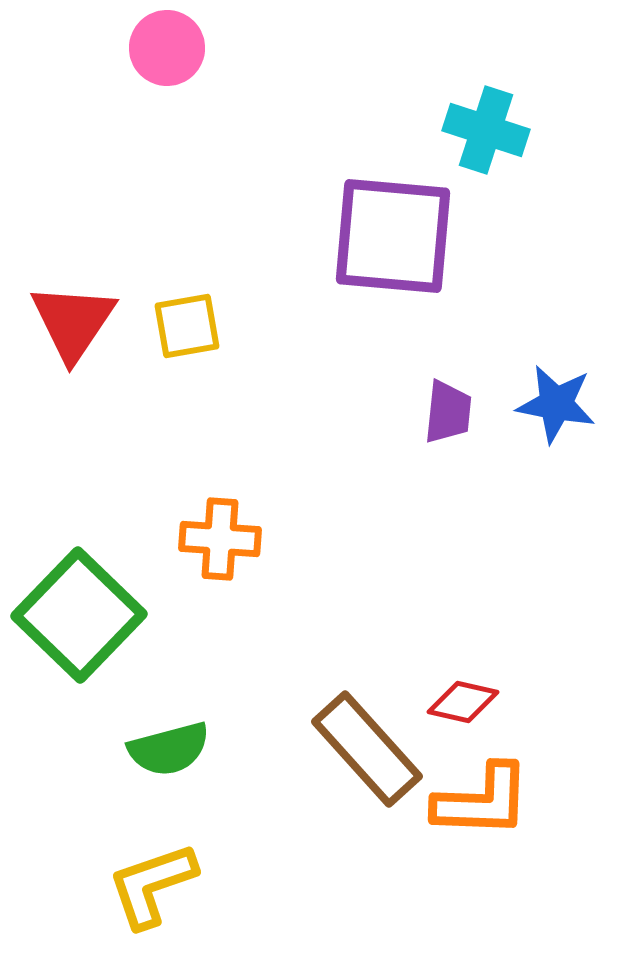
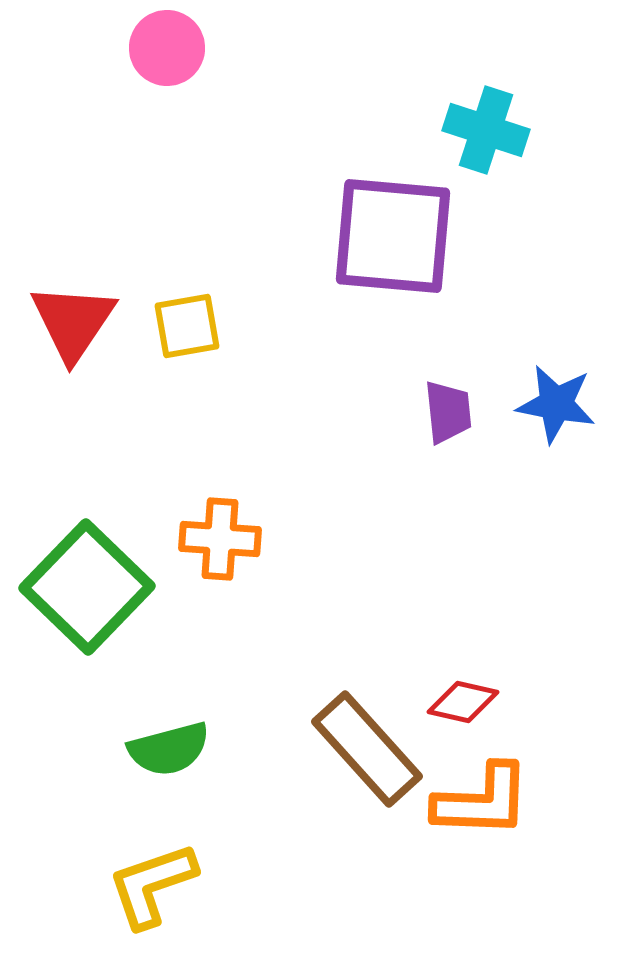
purple trapezoid: rotated 12 degrees counterclockwise
green square: moved 8 px right, 28 px up
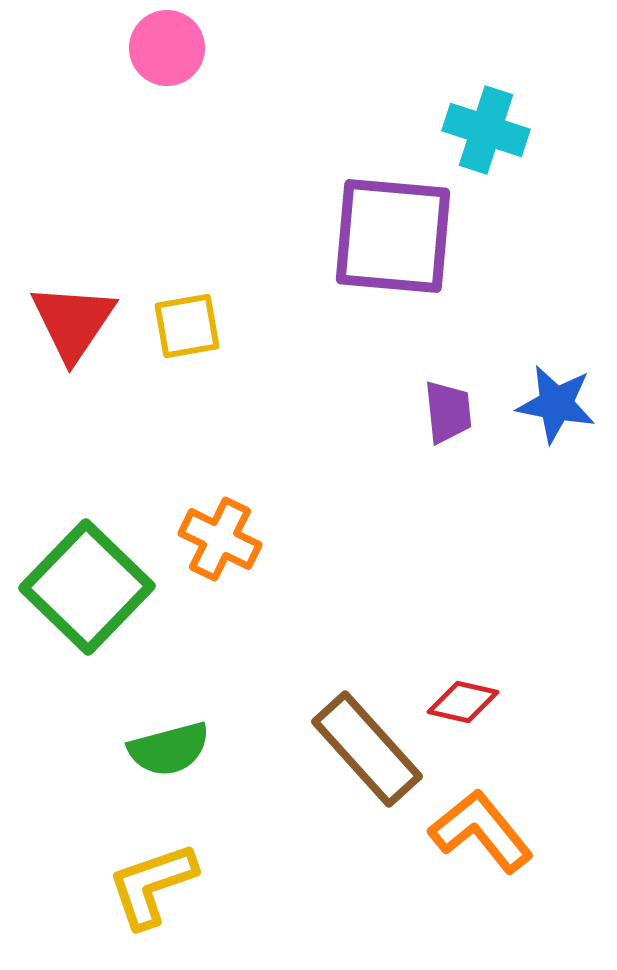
orange cross: rotated 22 degrees clockwise
orange L-shape: moved 1 px left, 30 px down; rotated 131 degrees counterclockwise
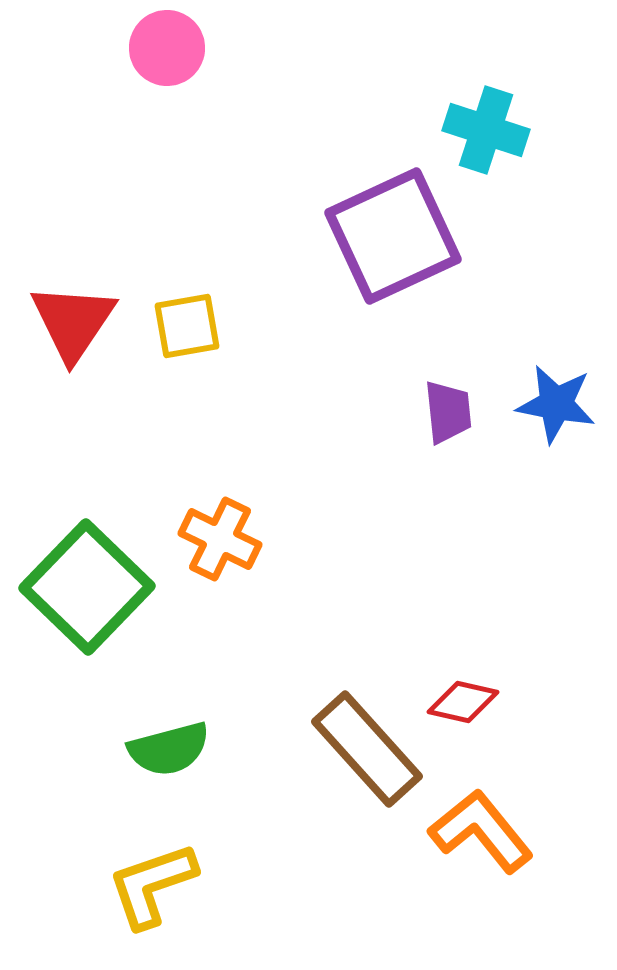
purple square: rotated 30 degrees counterclockwise
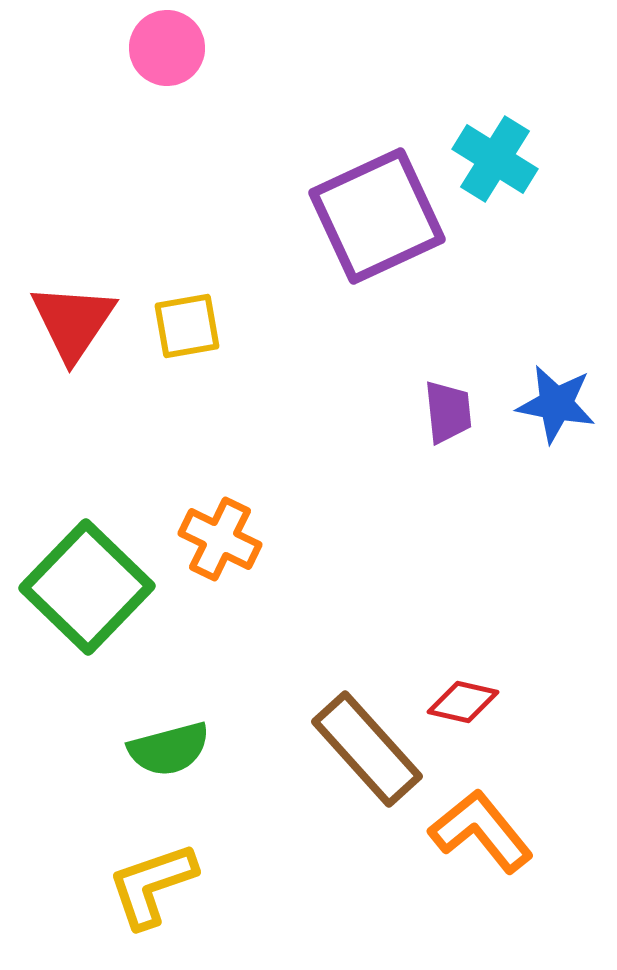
cyan cross: moved 9 px right, 29 px down; rotated 14 degrees clockwise
purple square: moved 16 px left, 20 px up
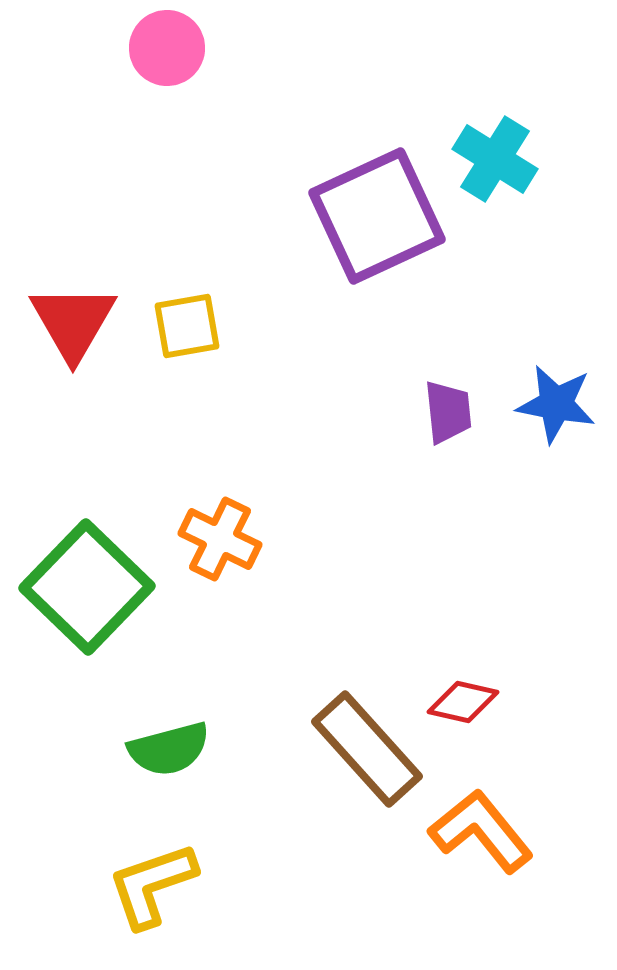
red triangle: rotated 4 degrees counterclockwise
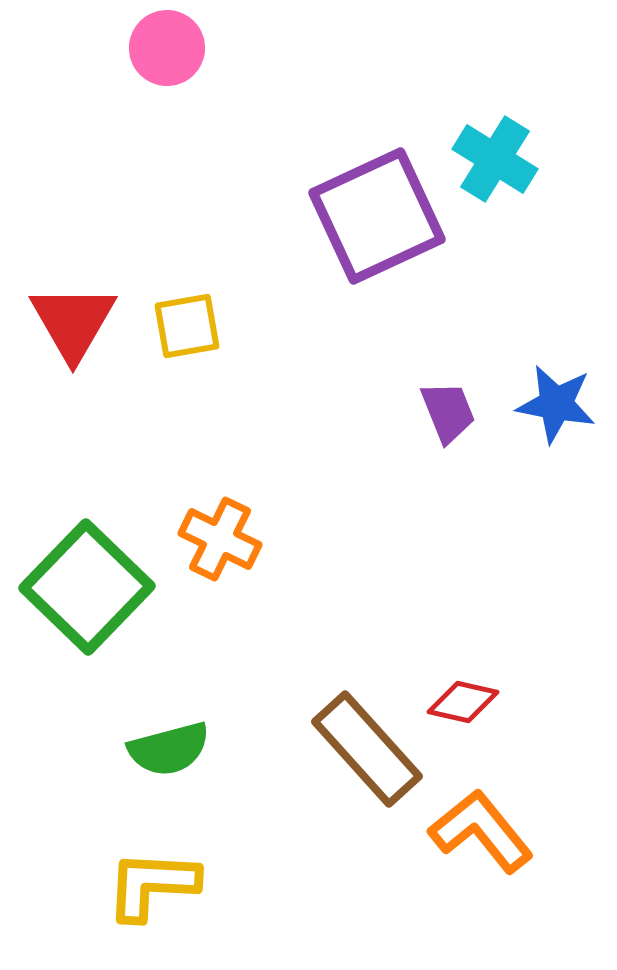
purple trapezoid: rotated 16 degrees counterclockwise
yellow L-shape: rotated 22 degrees clockwise
